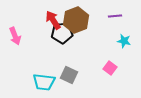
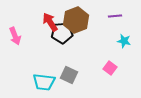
red arrow: moved 3 px left, 2 px down
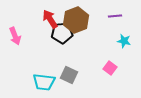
red arrow: moved 3 px up
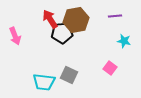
brown hexagon: rotated 10 degrees clockwise
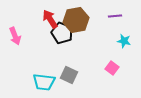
black pentagon: rotated 25 degrees clockwise
pink square: moved 2 px right
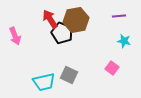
purple line: moved 4 px right
cyan trapezoid: rotated 20 degrees counterclockwise
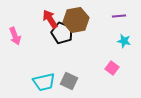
gray square: moved 6 px down
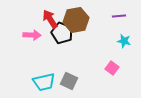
pink arrow: moved 17 px right, 1 px up; rotated 66 degrees counterclockwise
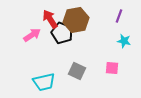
purple line: rotated 64 degrees counterclockwise
pink arrow: rotated 36 degrees counterclockwise
pink square: rotated 32 degrees counterclockwise
gray square: moved 8 px right, 10 px up
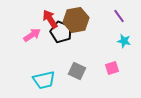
purple line: rotated 56 degrees counterclockwise
black pentagon: moved 1 px left, 1 px up
pink square: rotated 24 degrees counterclockwise
cyan trapezoid: moved 2 px up
